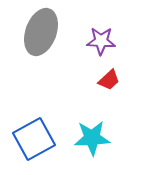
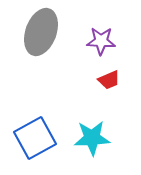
red trapezoid: rotated 20 degrees clockwise
blue square: moved 1 px right, 1 px up
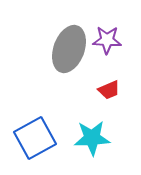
gray ellipse: moved 28 px right, 17 px down
purple star: moved 6 px right, 1 px up
red trapezoid: moved 10 px down
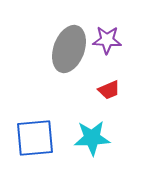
blue square: rotated 24 degrees clockwise
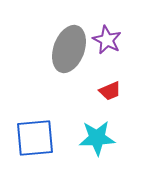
purple star: rotated 24 degrees clockwise
red trapezoid: moved 1 px right, 1 px down
cyan star: moved 5 px right
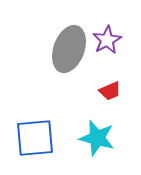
purple star: rotated 16 degrees clockwise
cyan star: rotated 18 degrees clockwise
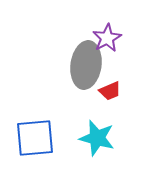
purple star: moved 2 px up
gray ellipse: moved 17 px right, 16 px down; rotated 12 degrees counterclockwise
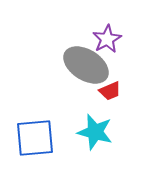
purple star: moved 1 px down
gray ellipse: rotated 66 degrees counterclockwise
cyan star: moved 2 px left, 6 px up
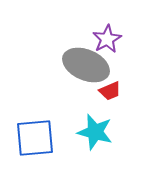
gray ellipse: rotated 9 degrees counterclockwise
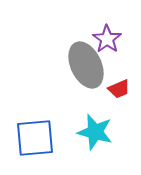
purple star: rotated 8 degrees counterclockwise
gray ellipse: rotated 42 degrees clockwise
red trapezoid: moved 9 px right, 2 px up
